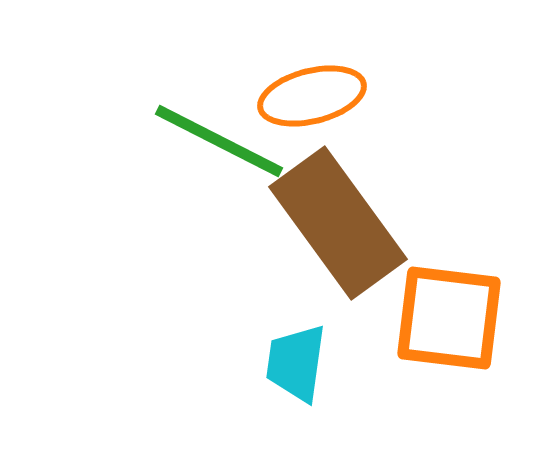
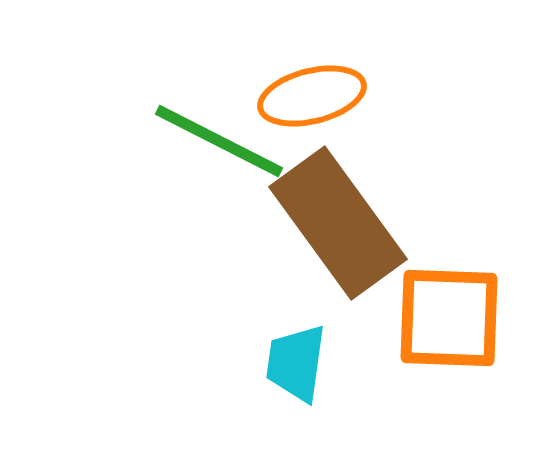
orange square: rotated 5 degrees counterclockwise
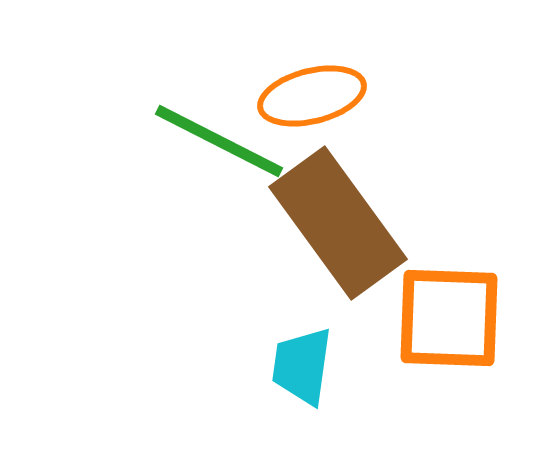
cyan trapezoid: moved 6 px right, 3 px down
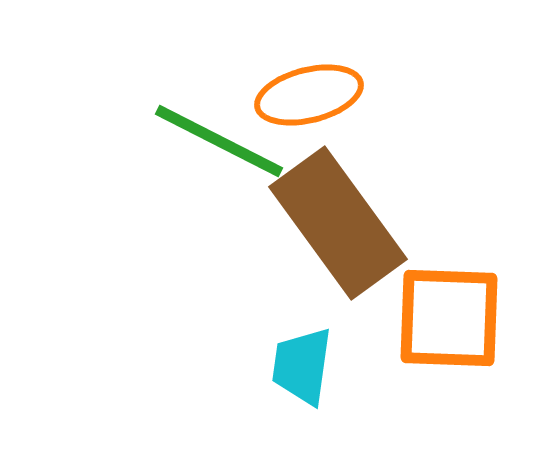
orange ellipse: moved 3 px left, 1 px up
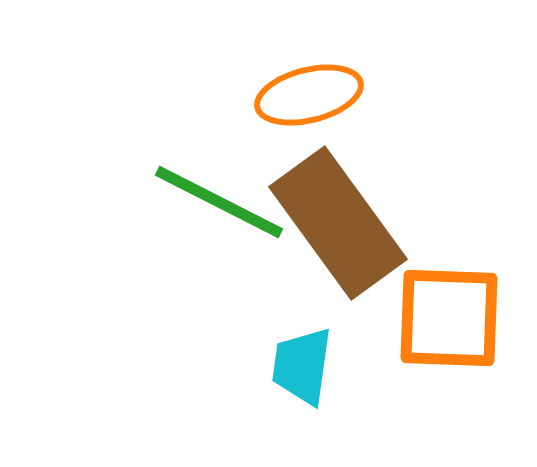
green line: moved 61 px down
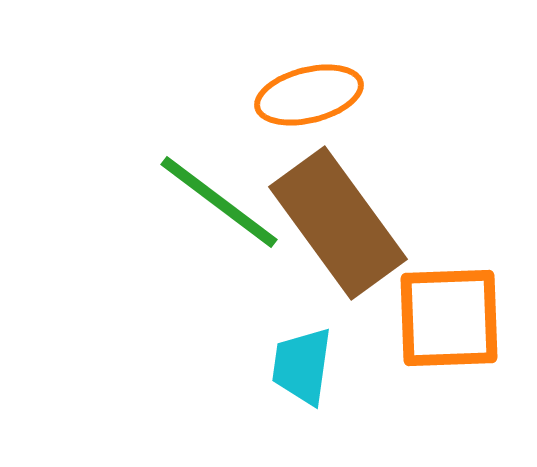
green line: rotated 10 degrees clockwise
orange square: rotated 4 degrees counterclockwise
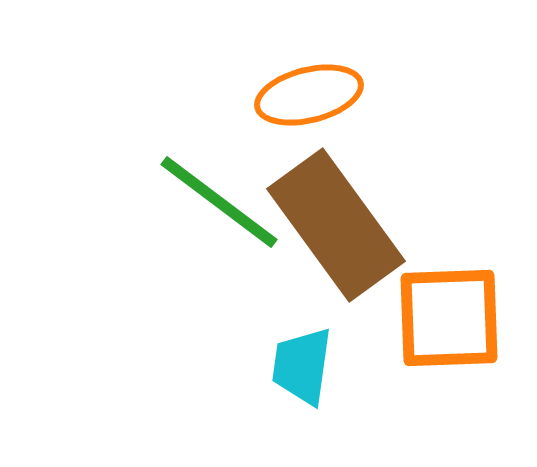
brown rectangle: moved 2 px left, 2 px down
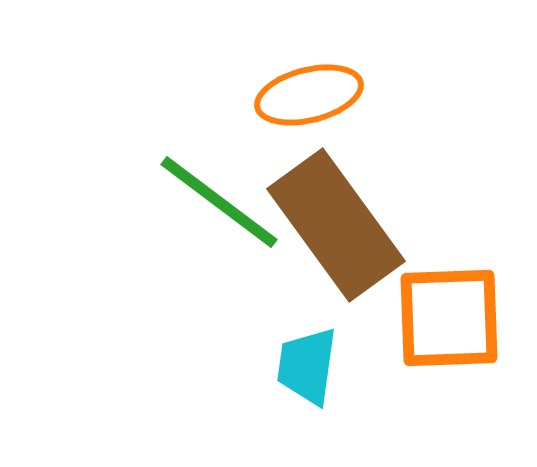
cyan trapezoid: moved 5 px right
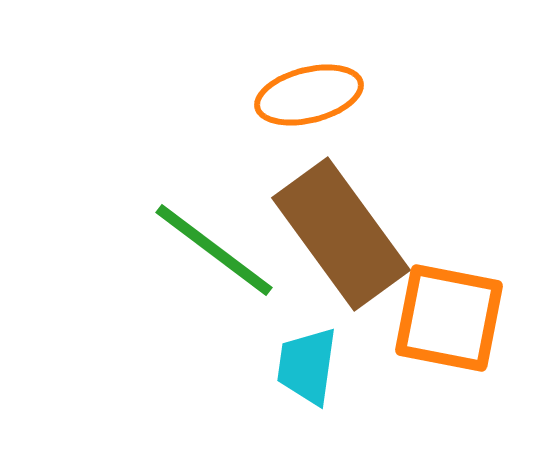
green line: moved 5 px left, 48 px down
brown rectangle: moved 5 px right, 9 px down
orange square: rotated 13 degrees clockwise
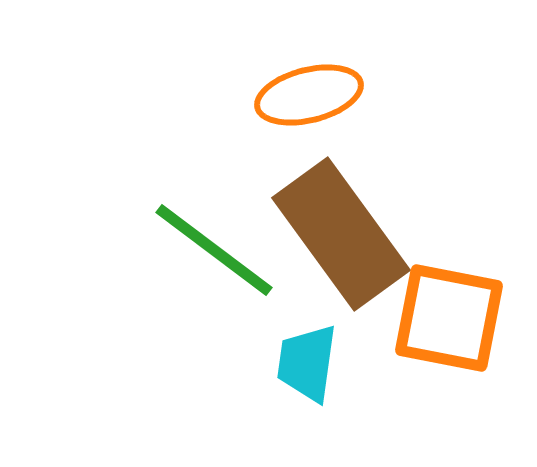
cyan trapezoid: moved 3 px up
